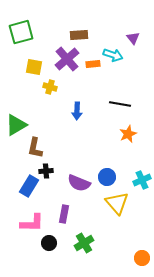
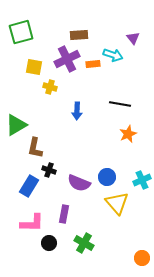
purple cross: rotated 15 degrees clockwise
black cross: moved 3 px right, 1 px up; rotated 24 degrees clockwise
green cross: rotated 30 degrees counterclockwise
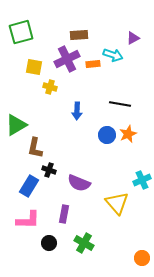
purple triangle: rotated 40 degrees clockwise
blue circle: moved 42 px up
pink L-shape: moved 4 px left, 3 px up
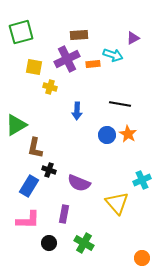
orange star: rotated 18 degrees counterclockwise
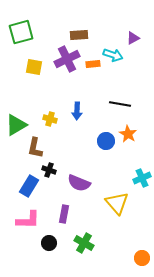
yellow cross: moved 32 px down
blue circle: moved 1 px left, 6 px down
cyan cross: moved 2 px up
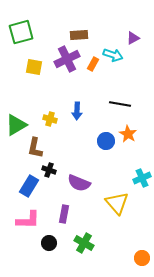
orange rectangle: rotated 56 degrees counterclockwise
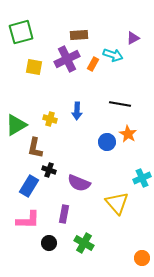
blue circle: moved 1 px right, 1 px down
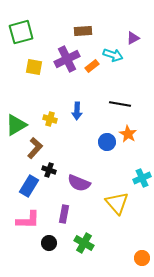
brown rectangle: moved 4 px right, 4 px up
orange rectangle: moved 1 px left, 2 px down; rotated 24 degrees clockwise
brown L-shape: rotated 150 degrees counterclockwise
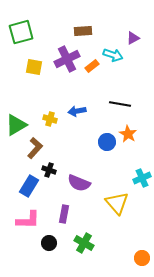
blue arrow: rotated 78 degrees clockwise
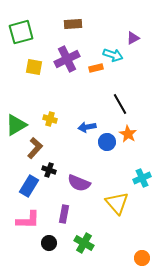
brown rectangle: moved 10 px left, 7 px up
orange rectangle: moved 4 px right, 2 px down; rotated 24 degrees clockwise
black line: rotated 50 degrees clockwise
blue arrow: moved 10 px right, 16 px down
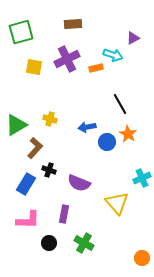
blue rectangle: moved 3 px left, 2 px up
